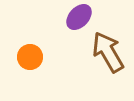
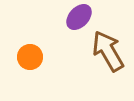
brown arrow: moved 1 px up
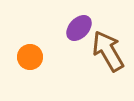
purple ellipse: moved 11 px down
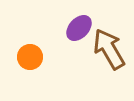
brown arrow: moved 1 px right, 2 px up
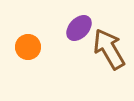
orange circle: moved 2 px left, 10 px up
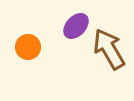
purple ellipse: moved 3 px left, 2 px up
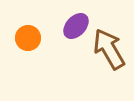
orange circle: moved 9 px up
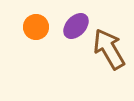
orange circle: moved 8 px right, 11 px up
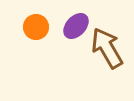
brown arrow: moved 2 px left, 1 px up
